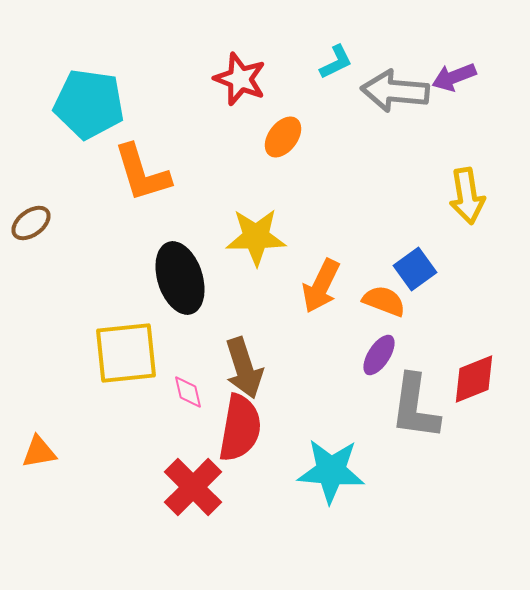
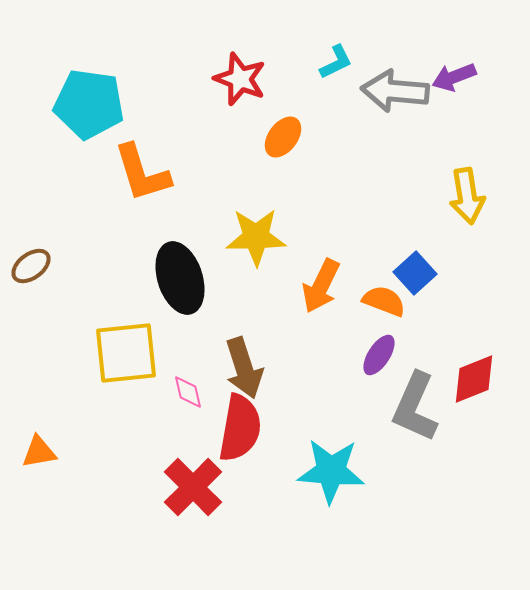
brown ellipse: moved 43 px down
blue square: moved 4 px down; rotated 6 degrees counterclockwise
gray L-shape: rotated 16 degrees clockwise
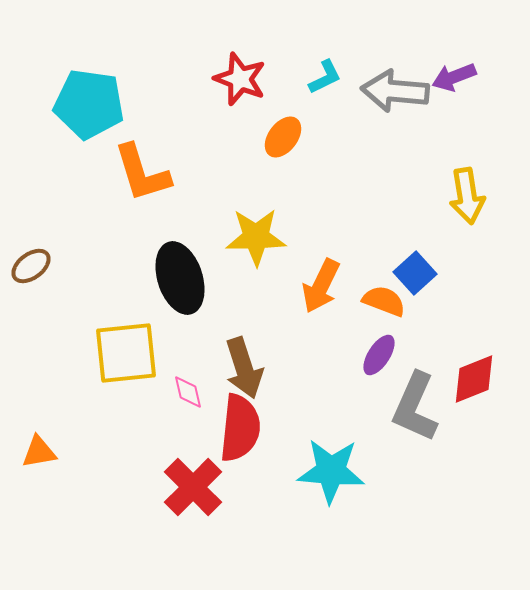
cyan L-shape: moved 11 px left, 15 px down
red semicircle: rotated 4 degrees counterclockwise
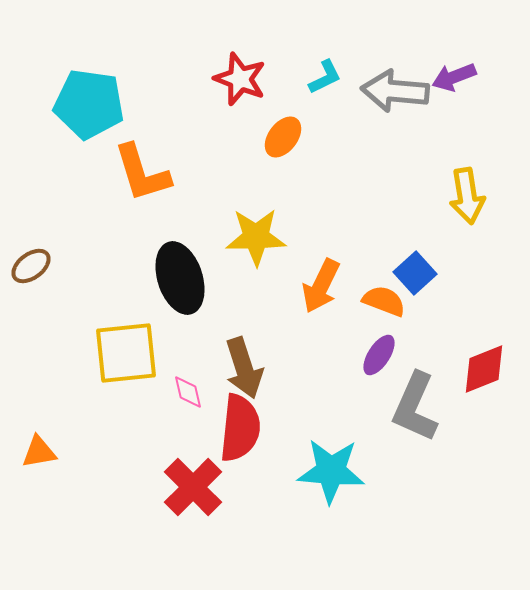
red diamond: moved 10 px right, 10 px up
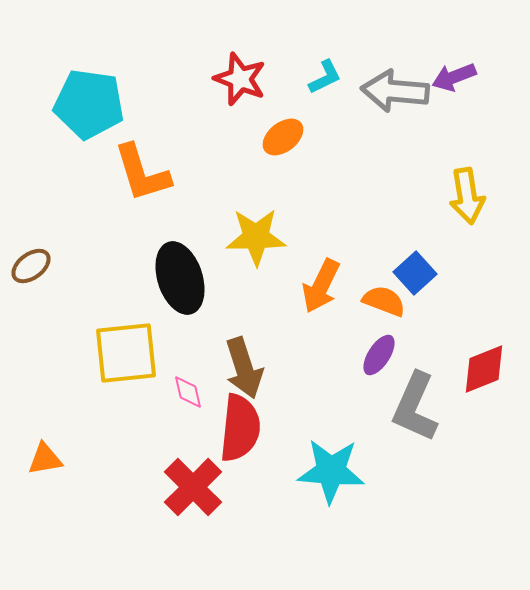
orange ellipse: rotated 15 degrees clockwise
orange triangle: moved 6 px right, 7 px down
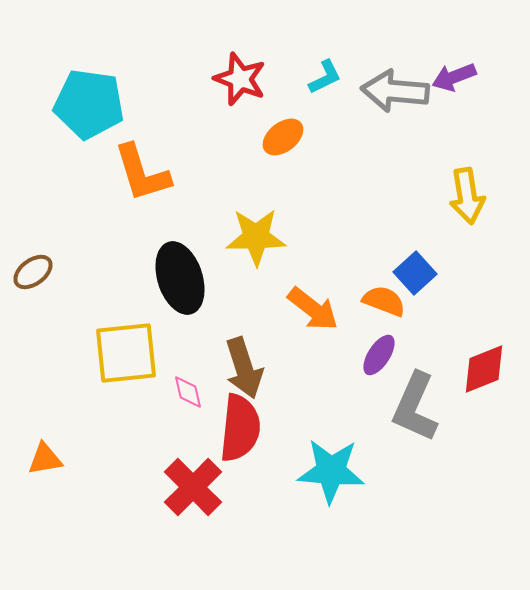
brown ellipse: moved 2 px right, 6 px down
orange arrow: moved 8 px left, 23 px down; rotated 78 degrees counterclockwise
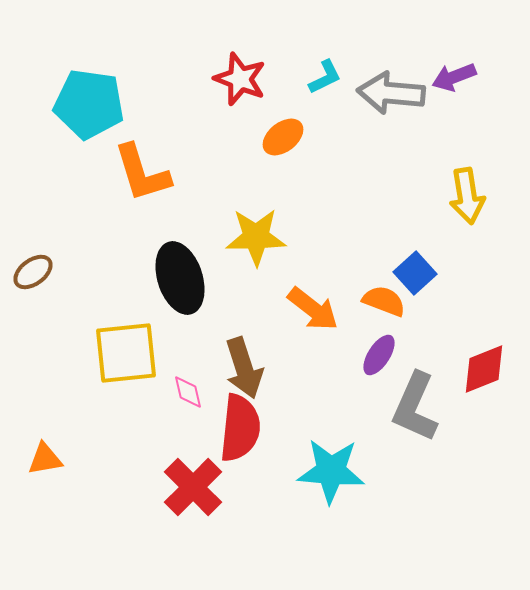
gray arrow: moved 4 px left, 2 px down
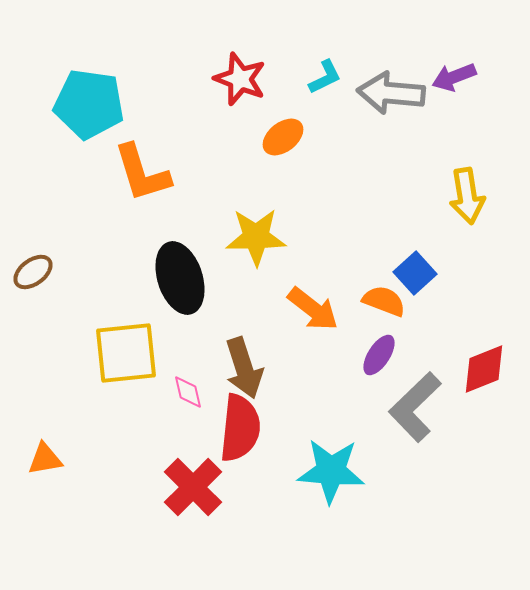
gray L-shape: rotated 22 degrees clockwise
